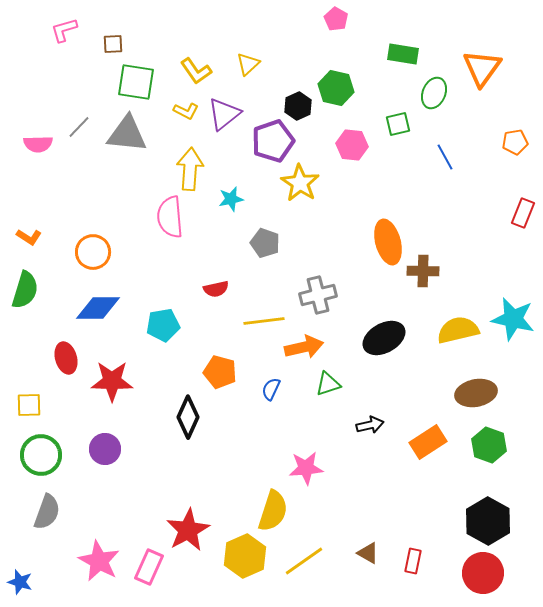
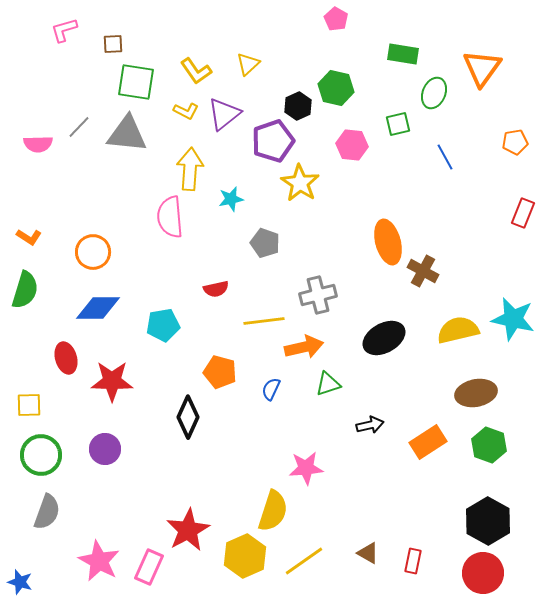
brown cross at (423, 271): rotated 28 degrees clockwise
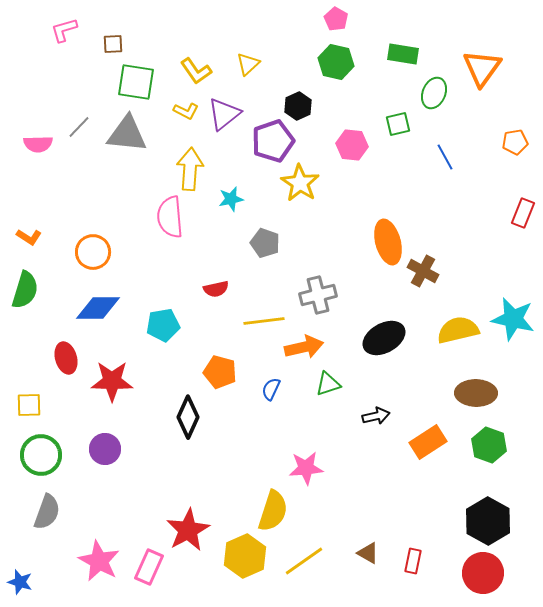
green hexagon at (336, 88): moved 26 px up
brown ellipse at (476, 393): rotated 12 degrees clockwise
black arrow at (370, 425): moved 6 px right, 9 px up
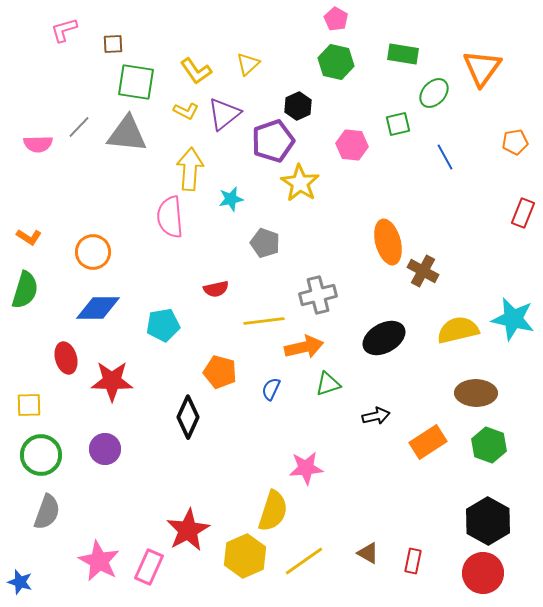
green ellipse at (434, 93): rotated 20 degrees clockwise
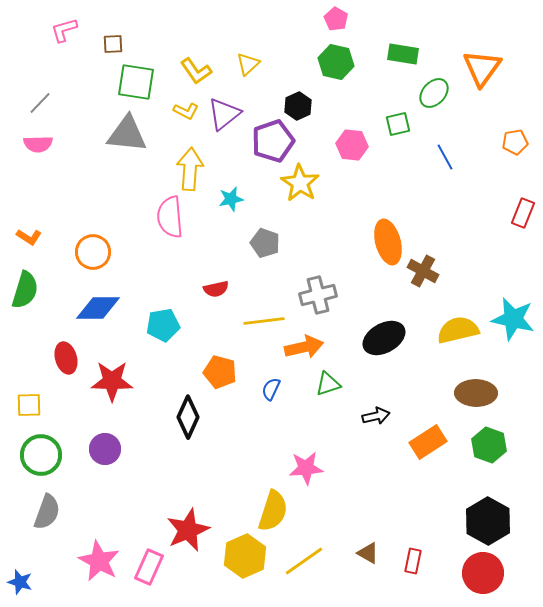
gray line at (79, 127): moved 39 px left, 24 px up
red star at (188, 530): rotated 6 degrees clockwise
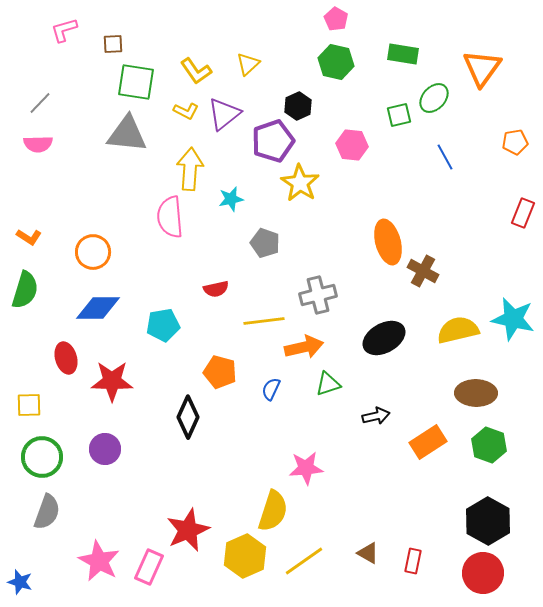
green ellipse at (434, 93): moved 5 px down
green square at (398, 124): moved 1 px right, 9 px up
green circle at (41, 455): moved 1 px right, 2 px down
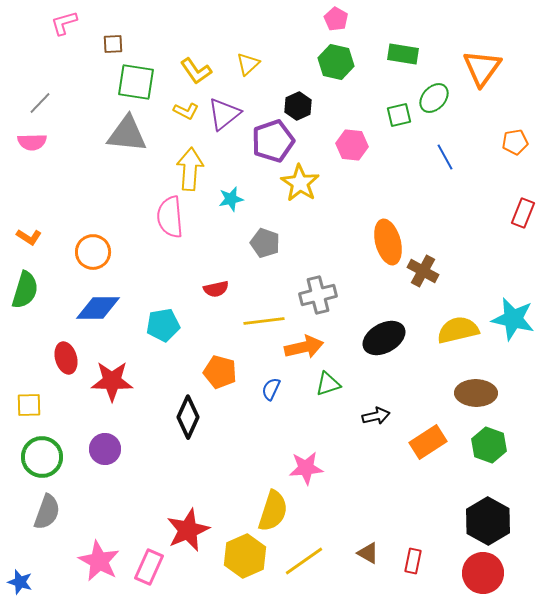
pink L-shape at (64, 30): moved 7 px up
pink semicircle at (38, 144): moved 6 px left, 2 px up
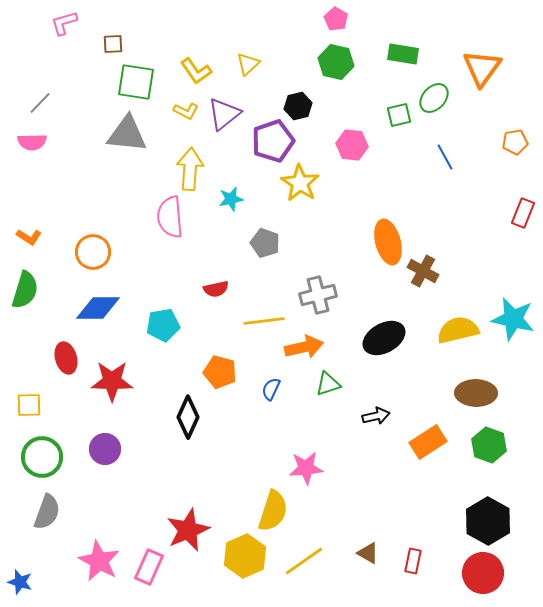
black hexagon at (298, 106): rotated 12 degrees clockwise
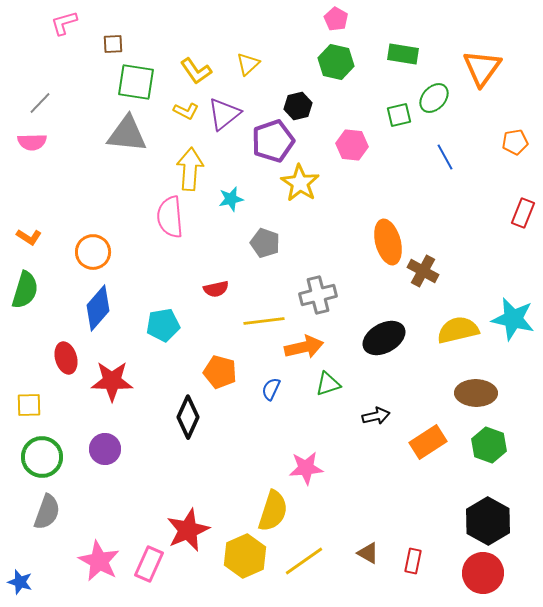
blue diamond at (98, 308): rotated 48 degrees counterclockwise
pink rectangle at (149, 567): moved 3 px up
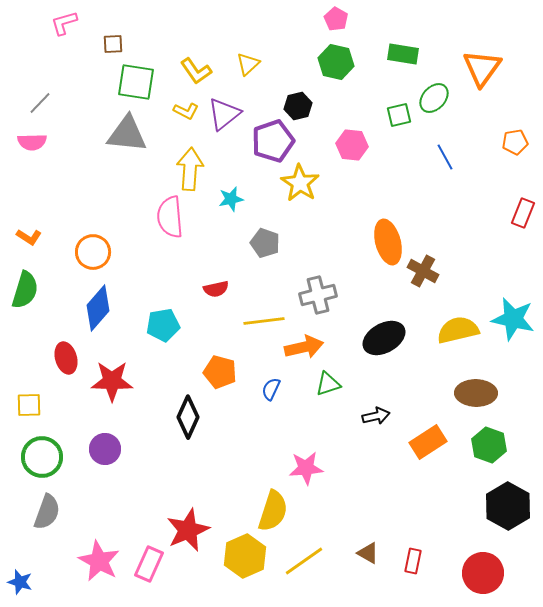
black hexagon at (488, 521): moved 20 px right, 15 px up
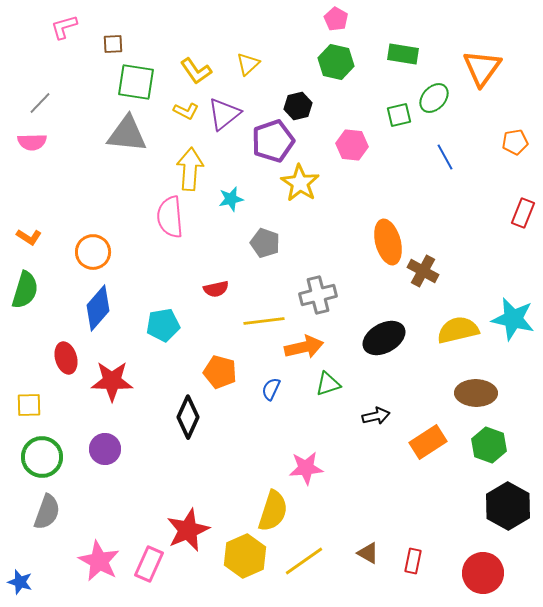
pink L-shape at (64, 23): moved 4 px down
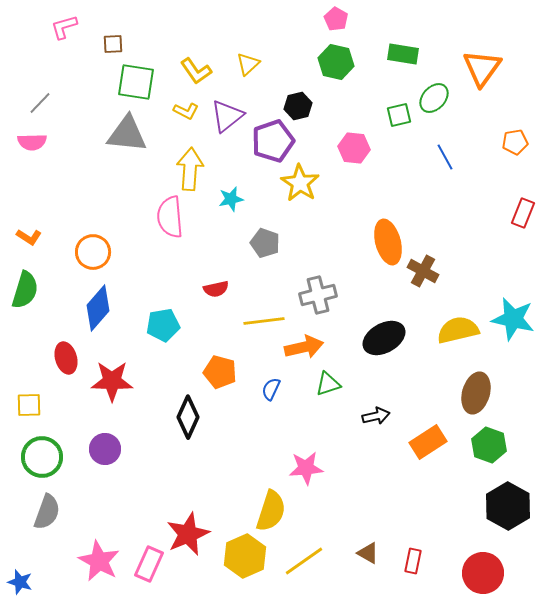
purple triangle at (224, 114): moved 3 px right, 2 px down
pink hexagon at (352, 145): moved 2 px right, 3 px down
brown ellipse at (476, 393): rotated 75 degrees counterclockwise
yellow semicircle at (273, 511): moved 2 px left
red star at (188, 530): moved 4 px down
